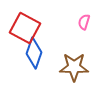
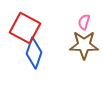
brown star: moved 10 px right, 22 px up
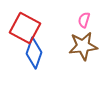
pink semicircle: moved 2 px up
brown star: moved 1 px left, 1 px down; rotated 8 degrees counterclockwise
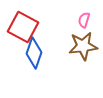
red square: moved 2 px left, 1 px up
